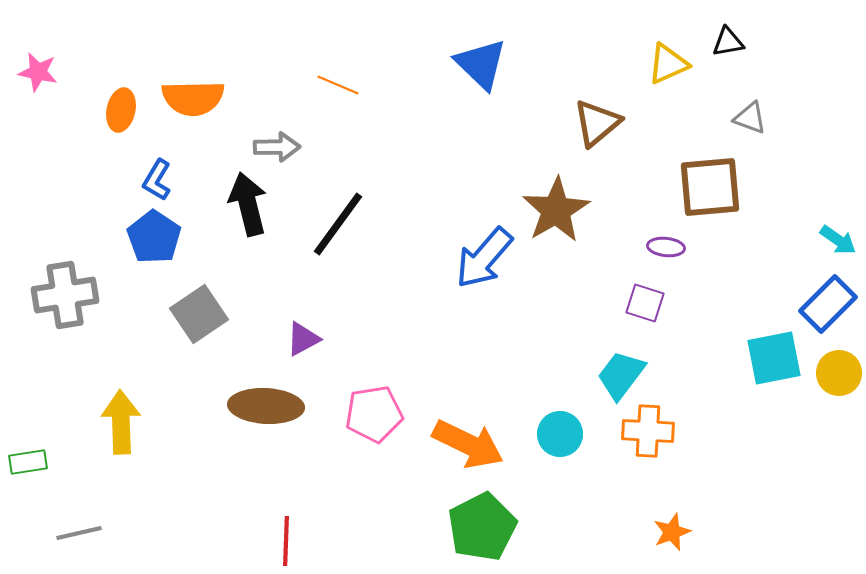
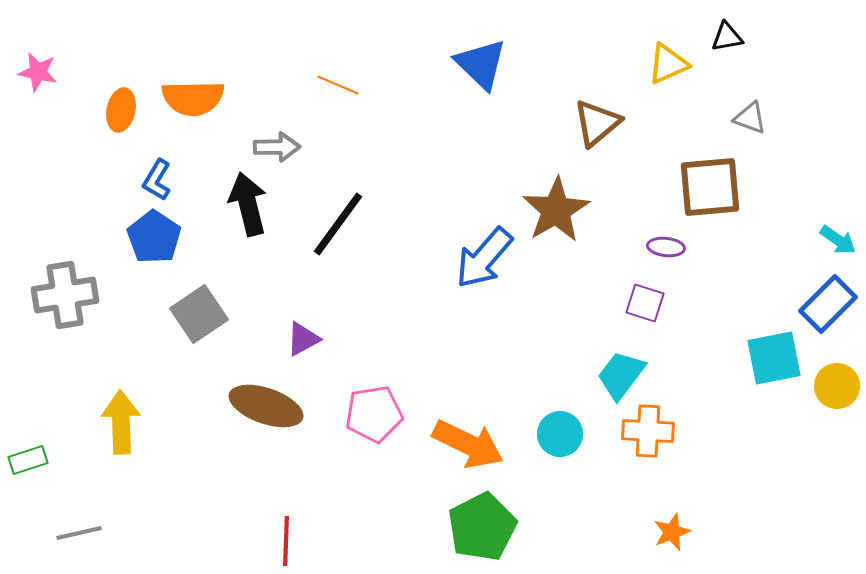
black triangle: moved 1 px left, 5 px up
yellow circle: moved 2 px left, 13 px down
brown ellipse: rotated 16 degrees clockwise
green rectangle: moved 2 px up; rotated 9 degrees counterclockwise
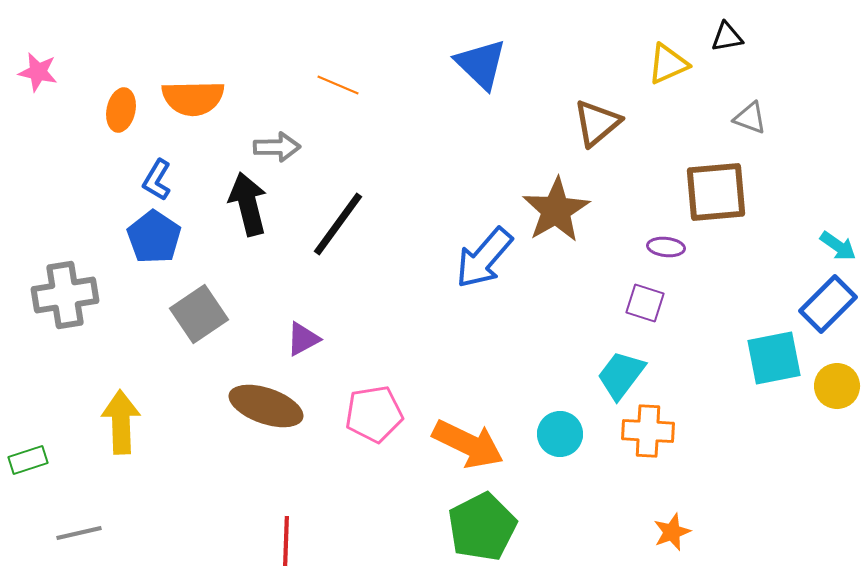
brown square: moved 6 px right, 5 px down
cyan arrow: moved 6 px down
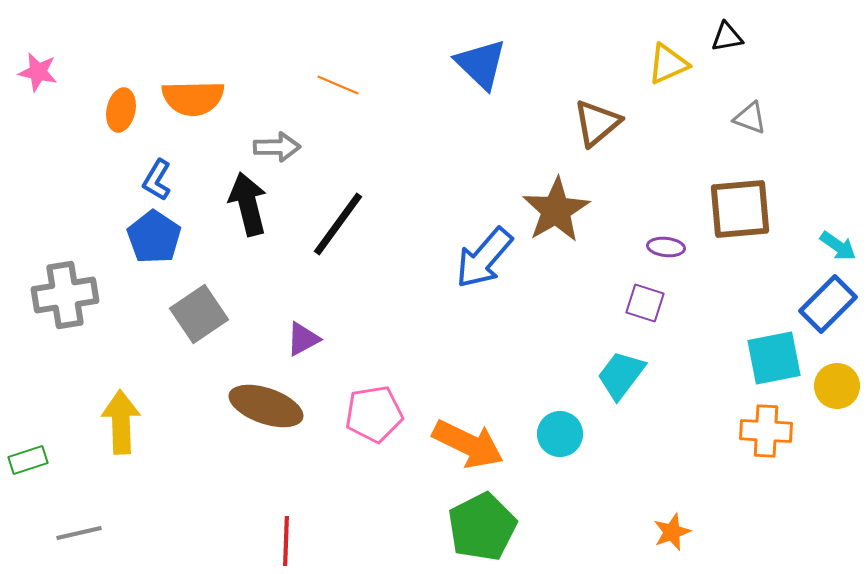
brown square: moved 24 px right, 17 px down
orange cross: moved 118 px right
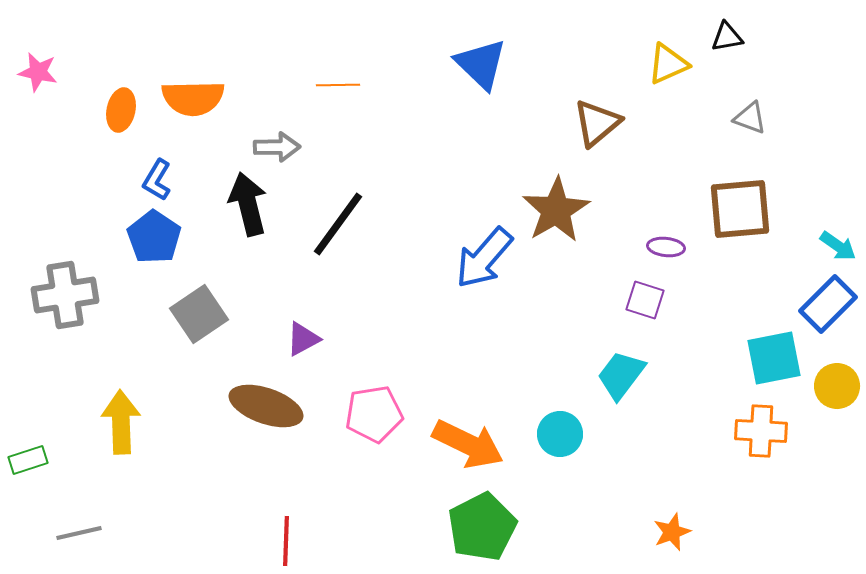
orange line: rotated 24 degrees counterclockwise
purple square: moved 3 px up
orange cross: moved 5 px left
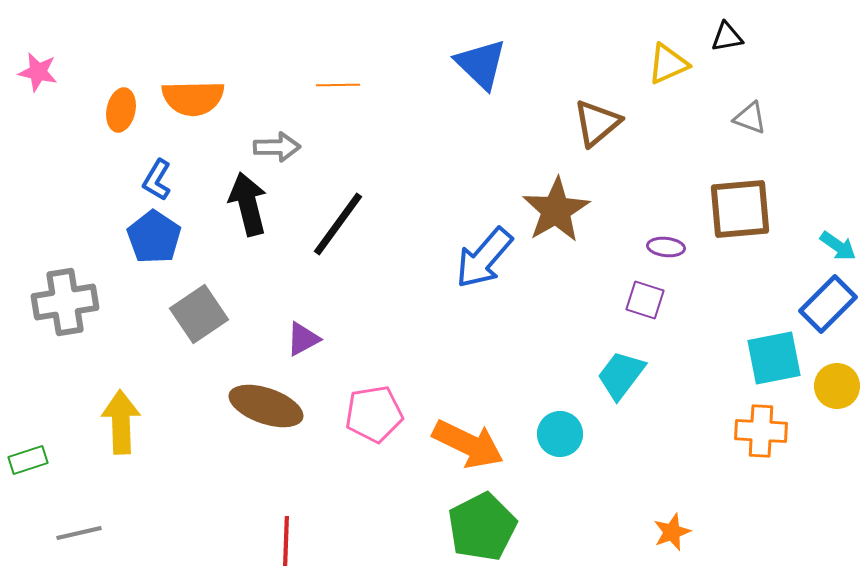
gray cross: moved 7 px down
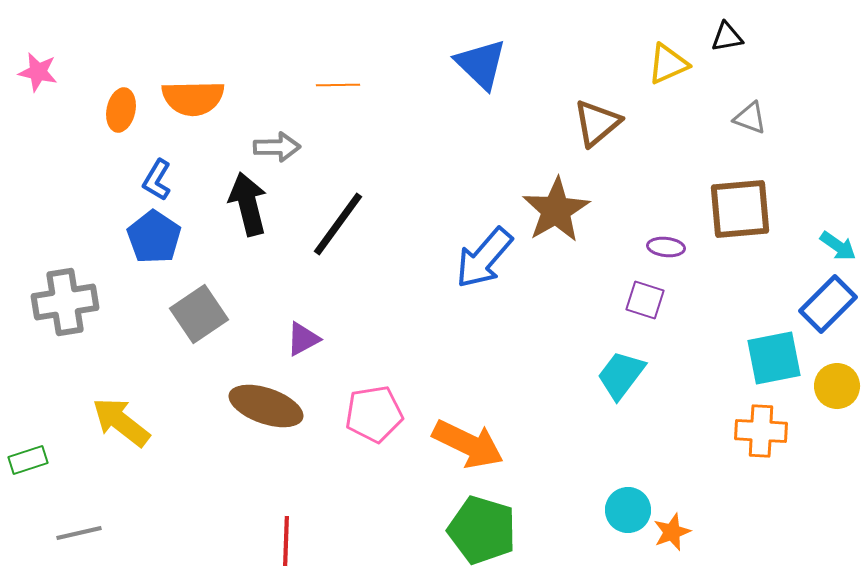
yellow arrow: rotated 50 degrees counterclockwise
cyan circle: moved 68 px right, 76 px down
green pentagon: moved 3 px down; rotated 28 degrees counterclockwise
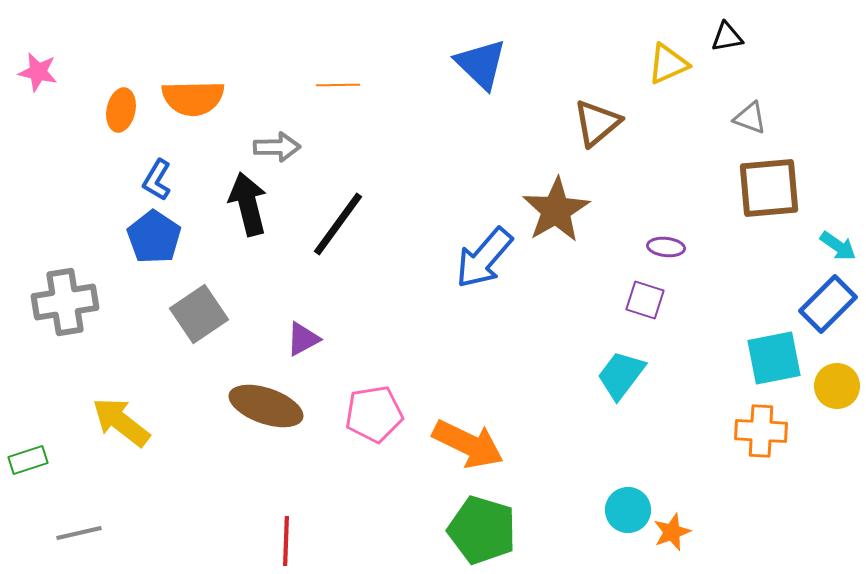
brown square: moved 29 px right, 21 px up
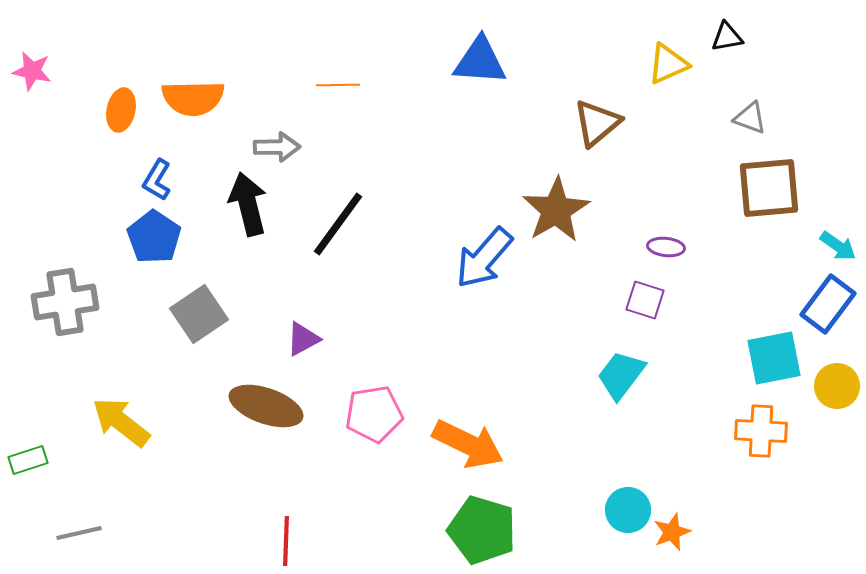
blue triangle: moved 1 px left, 3 px up; rotated 40 degrees counterclockwise
pink star: moved 6 px left, 1 px up
blue rectangle: rotated 8 degrees counterclockwise
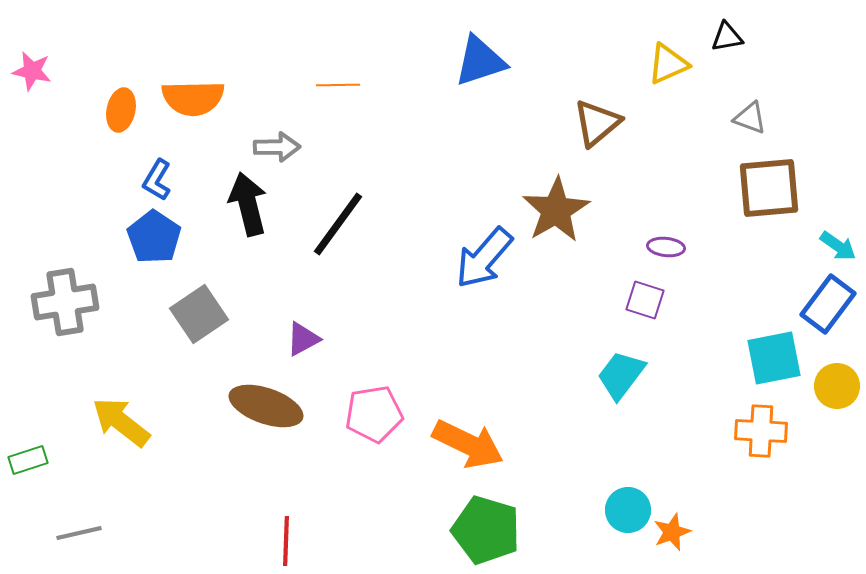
blue triangle: rotated 22 degrees counterclockwise
green pentagon: moved 4 px right
